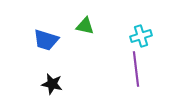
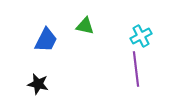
cyan cross: rotated 10 degrees counterclockwise
blue trapezoid: rotated 80 degrees counterclockwise
black star: moved 14 px left
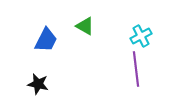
green triangle: rotated 18 degrees clockwise
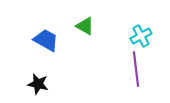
blue trapezoid: rotated 88 degrees counterclockwise
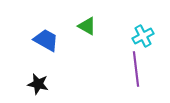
green triangle: moved 2 px right
cyan cross: moved 2 px right
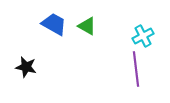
blue trapezoid: moved 8 px right, 16 px up
black star: moved 12 px left, 17 px up
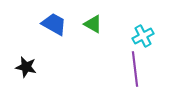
green triangle: moved 6 px right, 2 px up
purple line: moved 1 px left
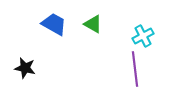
black star: moved 1 px left, 1 px down
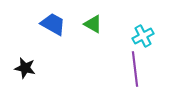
blue trapezoid: moved 1 px left
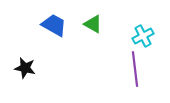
blue trapezoid: moved 1 px right, 1 px down
